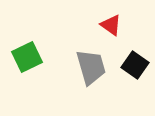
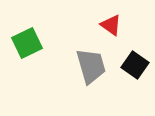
green square: moved 14 px up
gray trapezoid: moved 1 px up
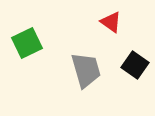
red triangle: moved 3 px up
gray trapezoid: moved 5 px left, 4 px down
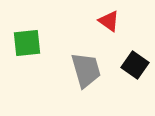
red triangle: moved 2 px left, 1 px up
green square: rotated 20 degrees clockwise
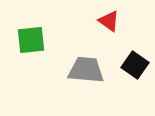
green square: moved 4 px right, 3 px up
gray trapezoid: rotated 69 degrees counterclockwise
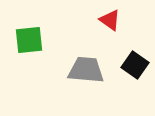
red triangle: moved 1 px right, 1 px up
green square: moved 2 px left
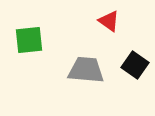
red triangle: moved 1 px left, 1 px down
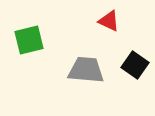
red triangle: rotated 10 degrees counterclockwise
green square: rotated 8 degrees counterclockwise
